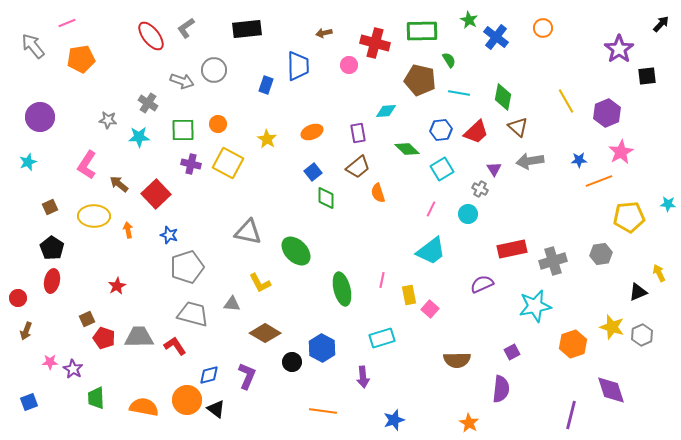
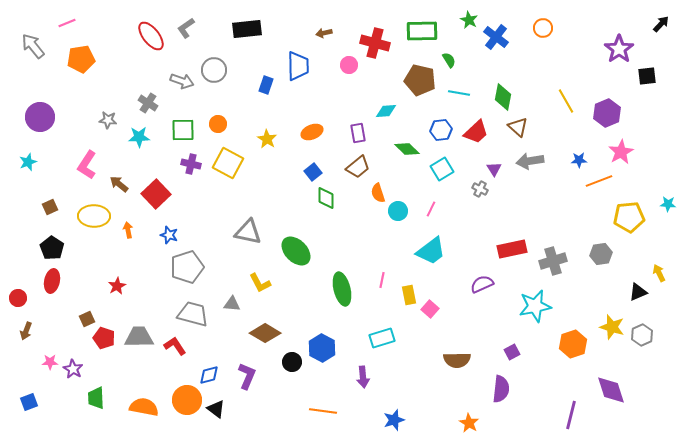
cyan circle at (468, 214): moved 70 px left, 3 px up
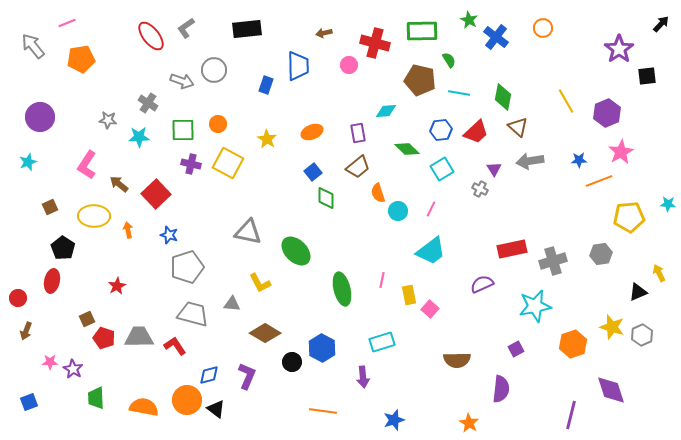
black pentagon at (52, 248): moved 11 px right
cyan rectangle at (382, 338): moved 4 px down
purple square at (512, 352): moved 4 px right, 3 px up
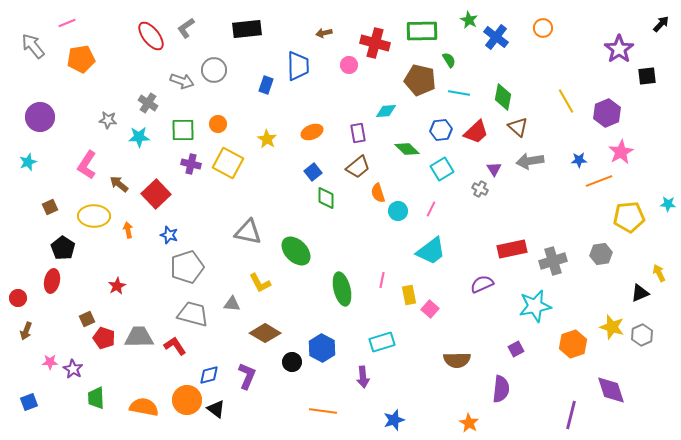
black triangle at (638, 292): moved 2 px right, 1 px down
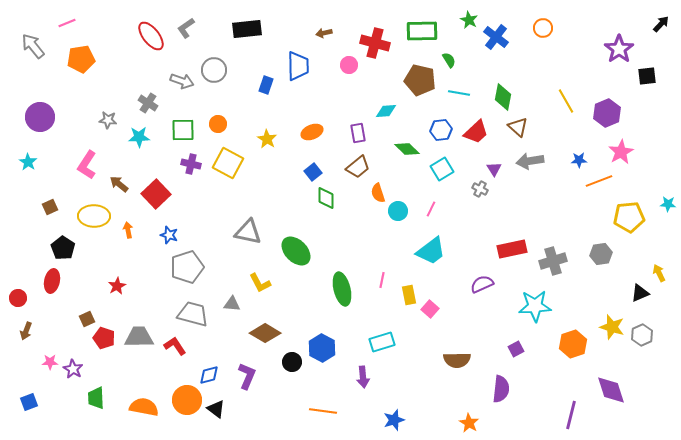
cyan star at (28, 162): rotated 18 degrees counterclockwise
cyan star at (535, 306): rotated 8 degrees clockwise
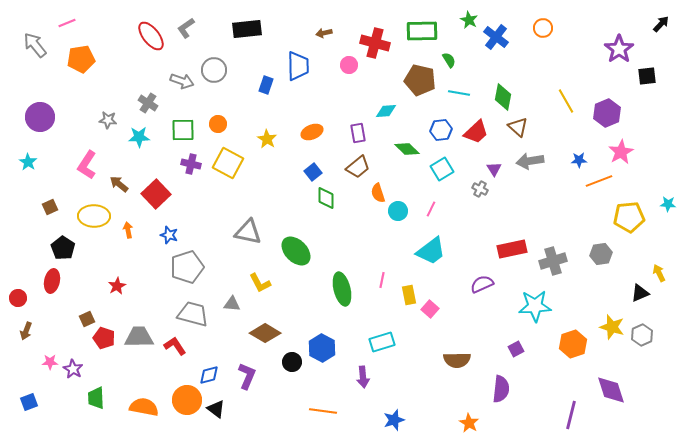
gray arrow at (33, 46): moved 2 px right, 1 px up
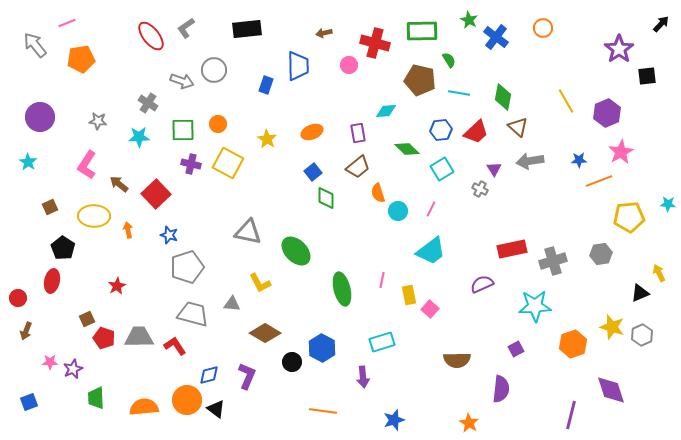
gray star at (108, 120): moved 10 px left, 1 px down
purple star at (73, 369): rotated 18 degrees clockwise
orange semicircle at (144, 407): rotated 16 degrees counterclockwise
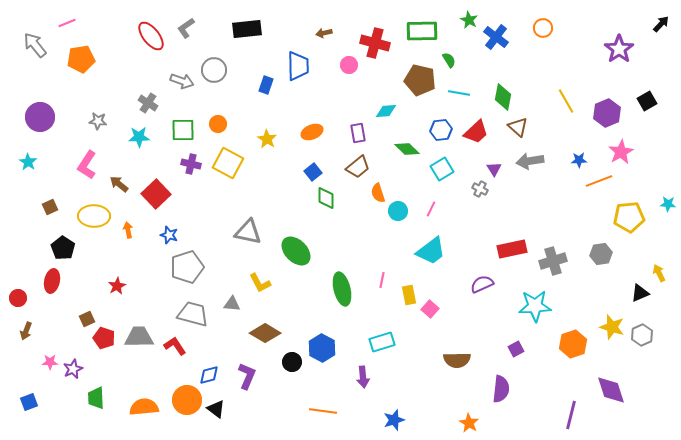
black square at (647, 76): moved 25 px down; rotated 24 degrees counterclockwise
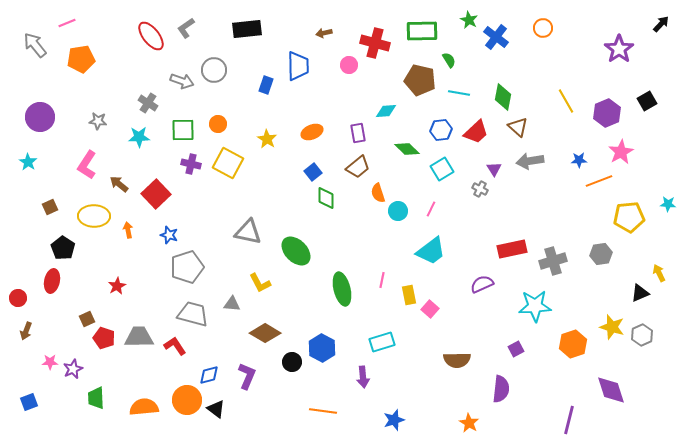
purple line at (571, 415): moved 2 px left, 5 px down
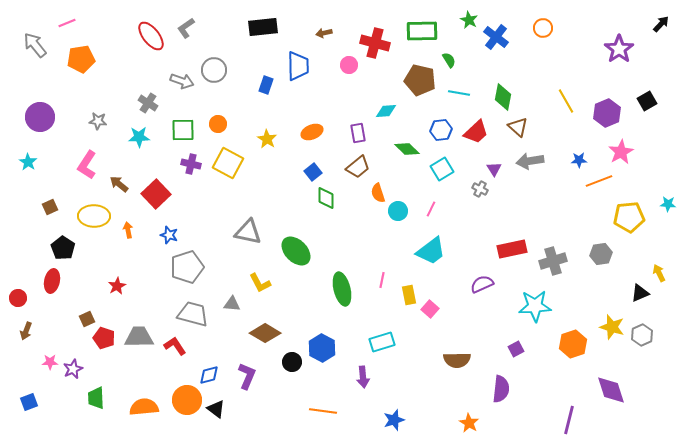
black rectangle at (247, 29): moved 16 px right, 2 px up
